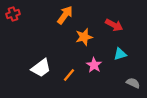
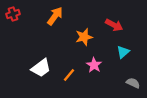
orange arrow: moved 10 px left, 1 px down
cyan triangle: moved 3 px right, 2 px up; rotated 24 degrees counterclockwise
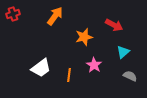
orange line: rotated 32 degrees counterclockwise
gray semicircle: moved 3 px left, 7 px up
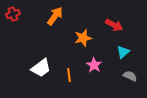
orange star: moved 1 px left, 1 px down
orange line: rotated 16 degrees counterclockwise
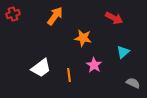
red arrow: moved 7 px up
orange star: rotated 24 degrees clockwise
gray semicircle: moved 3 px right, 7 px down
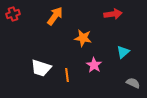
red arrow: moved 1 px left, 4 px up; rotated 36 degrees counterclockwise
white trapezoid: rotated 55 degrees clockwise
orange line: moved 2 px left
